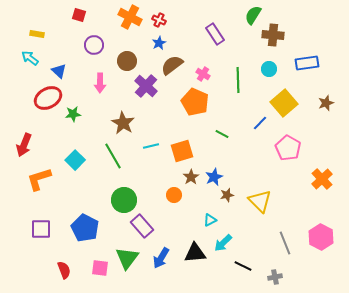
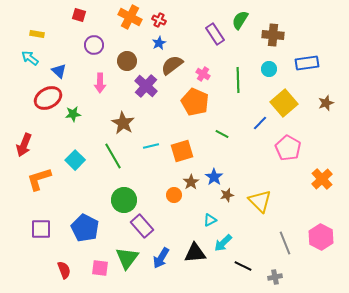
green semicircle at (253, 15): moved 13 px left, 5 px down
brown star at (191, 177): moved 5 px down
blue star at (214, 177): rotated 12 degrees counterclockwise
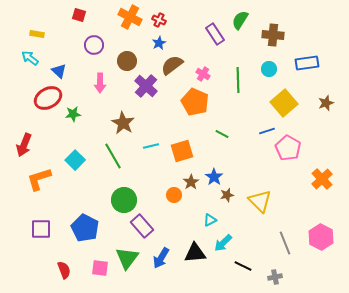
blue line at (260, 123): moved 7 px right, 8 px down; rotated 28 degrees clockwise
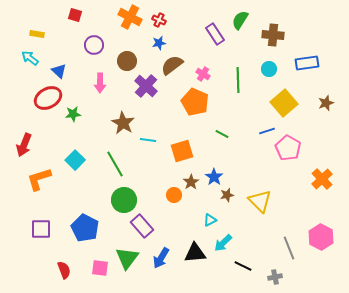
red square at (79, 15): moved 4 px left
blue star at (159, 43): rotated 16 degrees clockwise
cyan line at (151, 146): moved 3 px left, 6 px up; rotated 21 degrees clockwise
green line at (113, 156): moved 2 px right, 8 px down
gray line at (285, 243): moved 4 px right, 5 px down
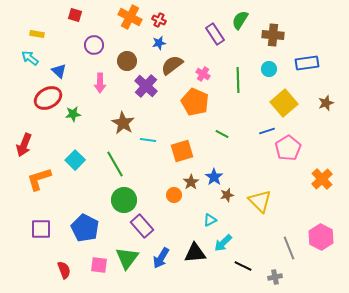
pink pentagon at (288, 148): rotated 10 degrees clockwise
pink square at (100, 268): moved 1 px left, 3 px up
